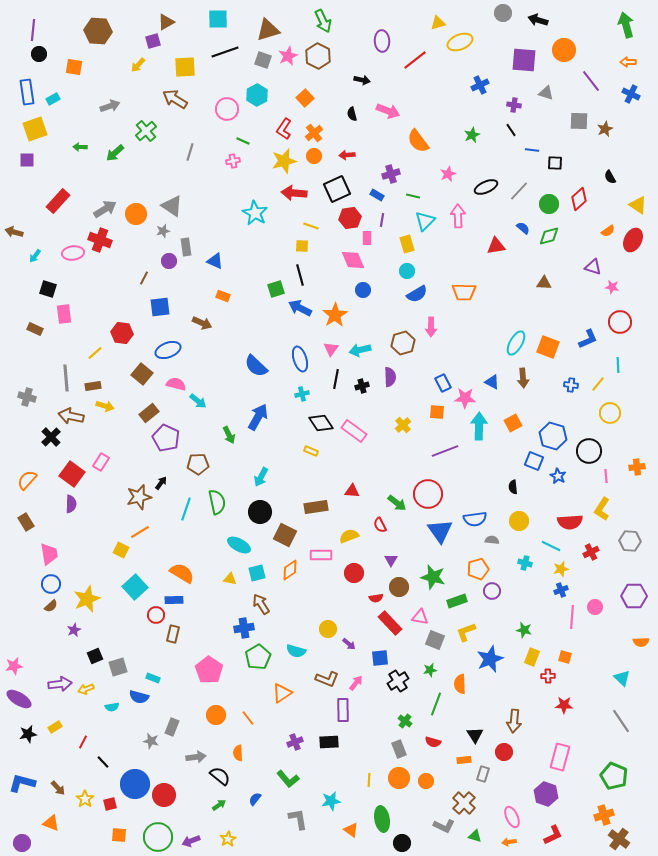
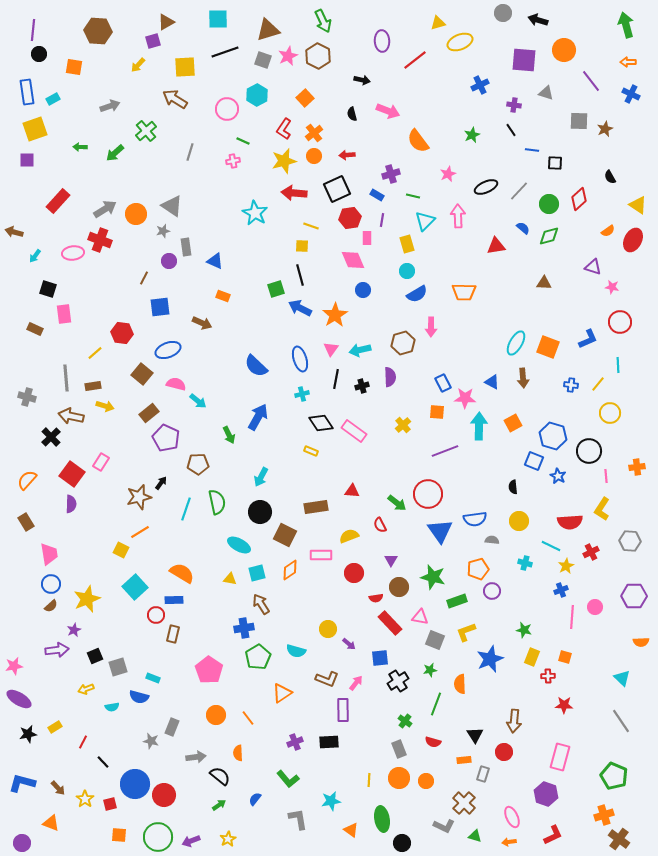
yellow star at (561, 569): moved 5 px right, 3 px up; rotated 14 degrees counterclockwise
purple arrow at (60, 684): moved 3 px left, 34 px up
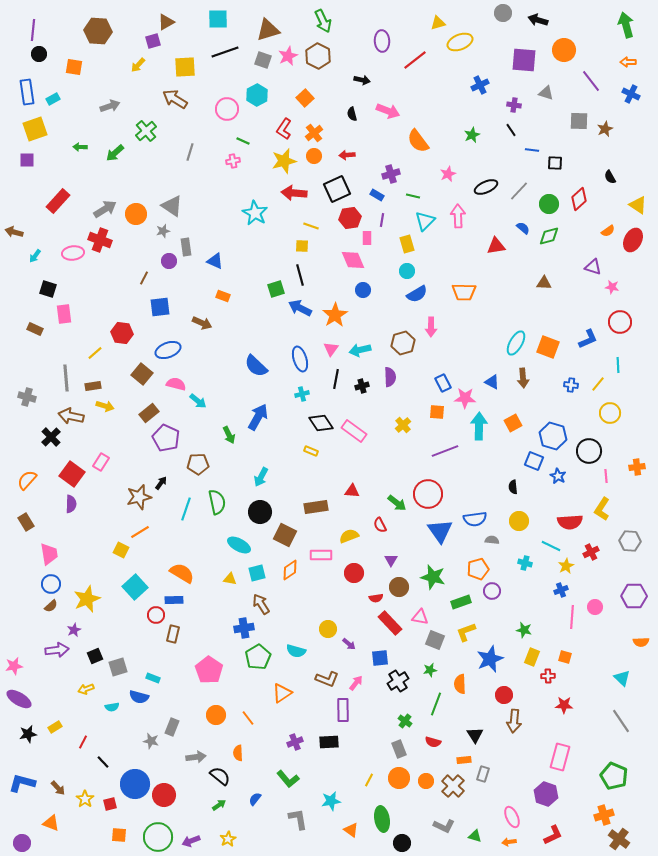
green rectangle at (457, 601): moved 4 px right, 1 px down
red circle at (504, 752): moved 57 px up
yellow line at (369, 780): rotated 24 degrees clockwise
brown cross at (464, 803): moved 11 px left, 17 px up
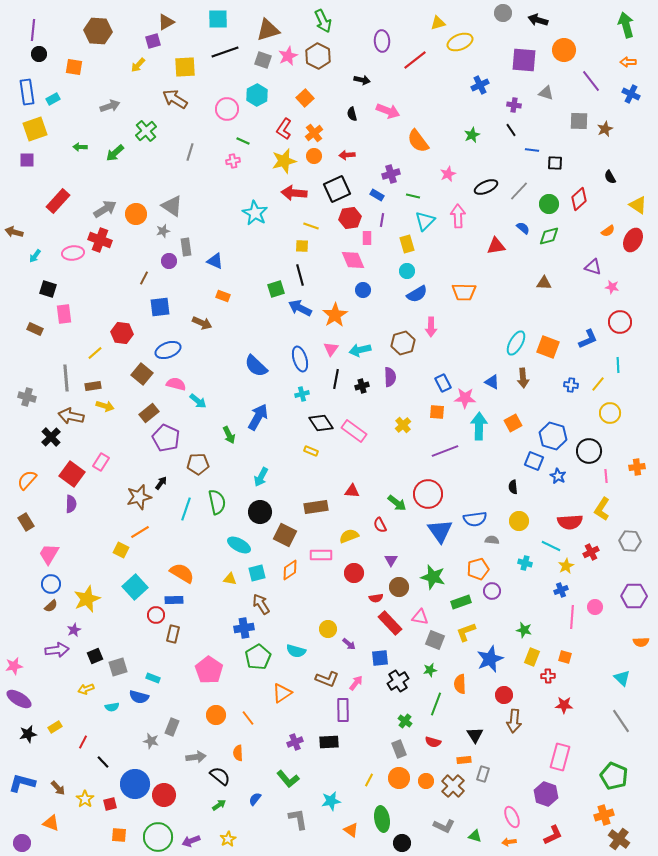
pink trapezoid at (49, 554): rotated 140 degrees counterclockwise
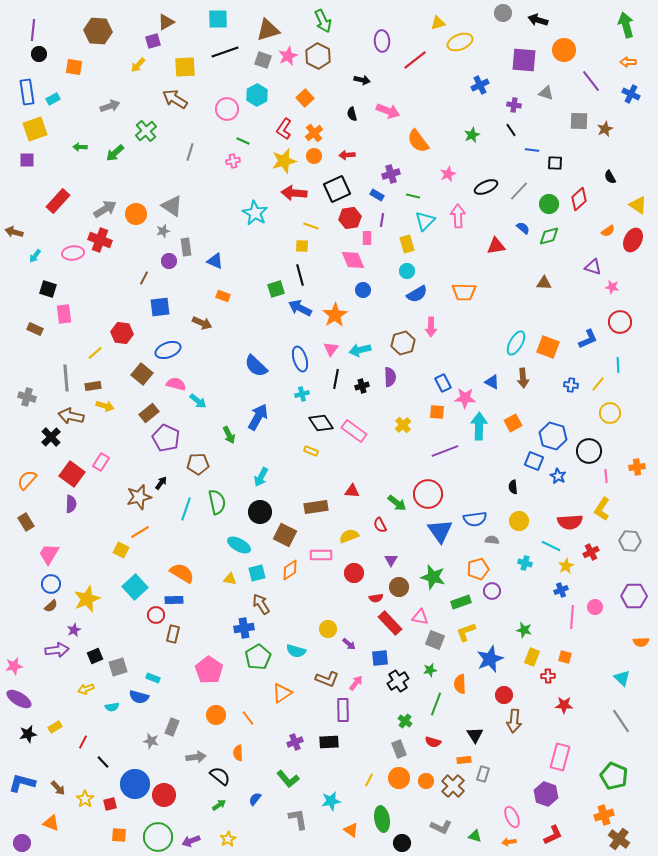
gray L-shape at (444, 826): moved 3 px left, 1 px down
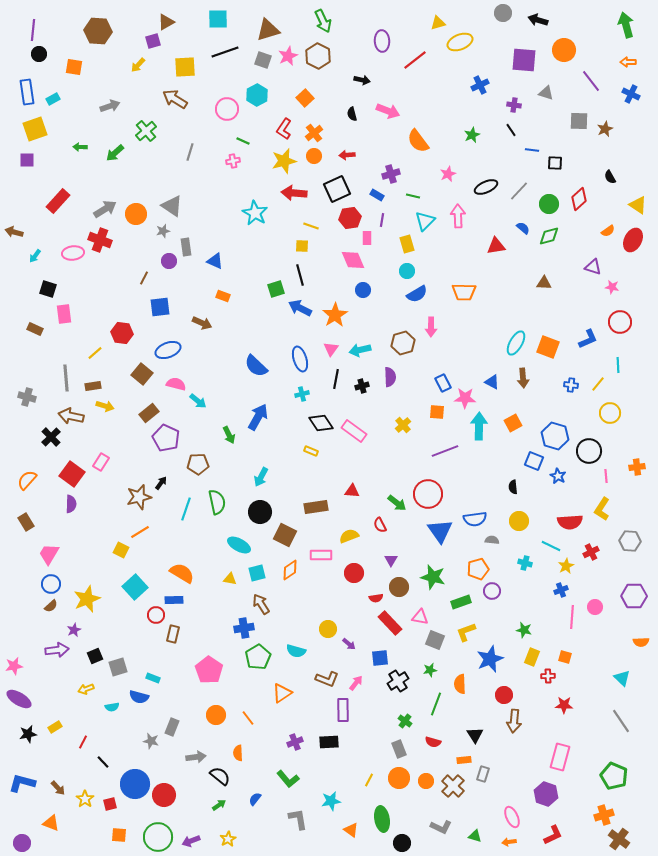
blue hexagon at (553, 436): moved 2 px right
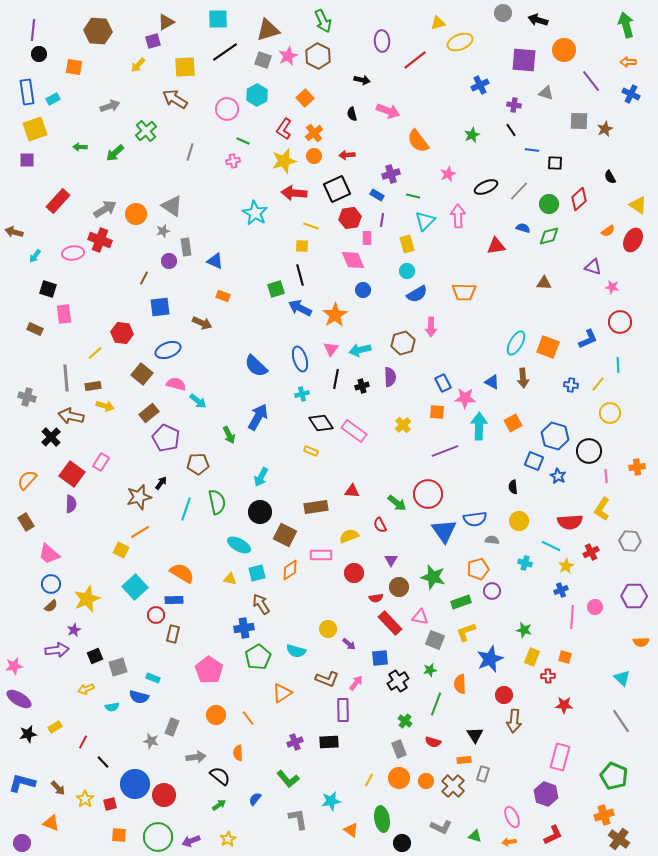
black line at (225, 52): rotated 16 degrees counterclockwise
blue semicircle at (523, 228): rotated 24 degrees counterclockwise
blue triangle at (440, 531): moved 4 px right
pink trapezoid at (49, 554): rotated 80 degrees counterclockwise
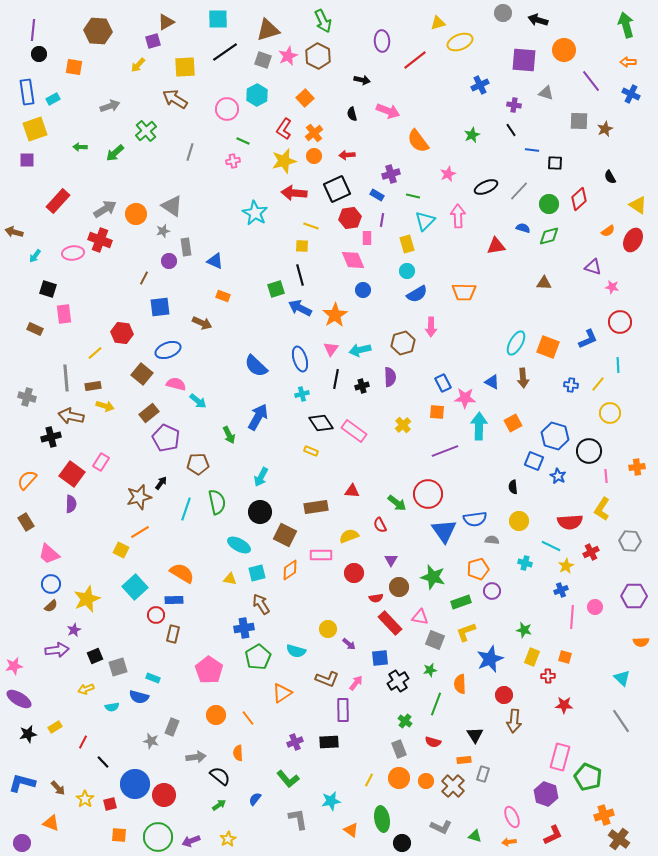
black cross at (51, 437): rotated 30 degrees clockwise
green pentagon at (614, 776): moved 26 px left, 1 px down
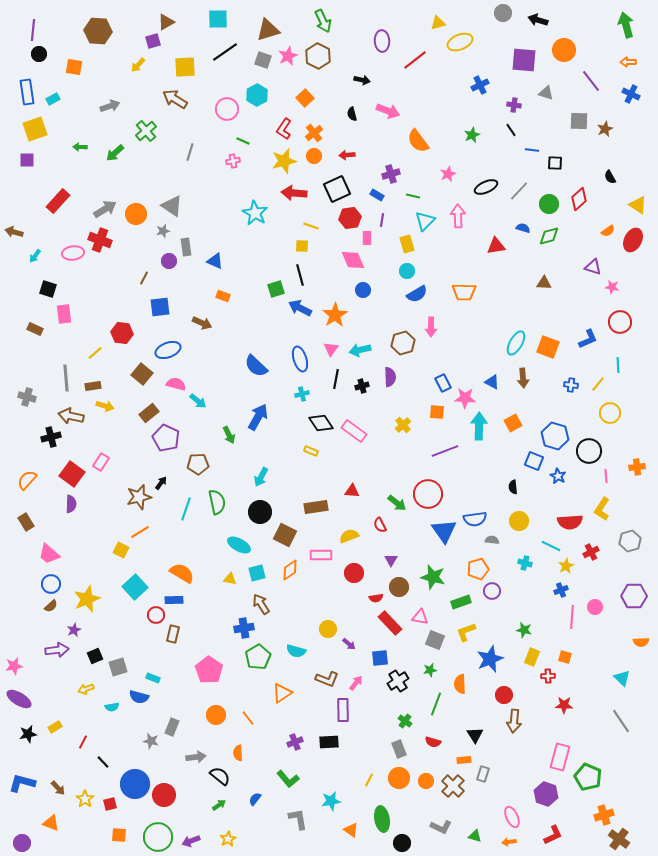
gray hexagon at (630, 541): rotated 20 degrees counterclockwise
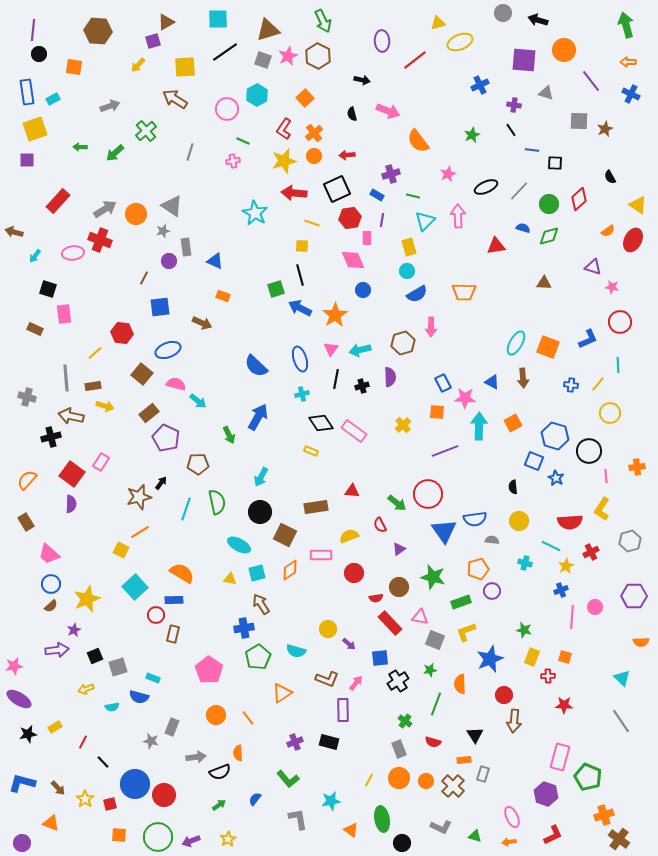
yellow line at (311, 226): moved 1 px right, 3 px up
yellow rectangle at (407, 244): moved 2 px right, 3 px down
blue star at (558, 476): moved 2 px left, 2 px down
purple triangle at (391, 560): moved 8 px right, 11 px up; rotated 24 degrees clockwise
black rectangle at (329, 742): rotated 18 degrees clockwise
black semicircle at (220, 776): moved 4 px up; rotated 120 degrees clockwise
